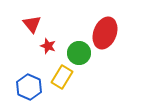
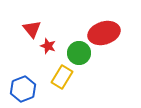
red triangle: moved 5 px down
red ellipse: moved 1 px left; rotated 52 degrees clockwise
blue hexagon: moved 6 px left, 2 px down; rotated 15 degrees clockwise
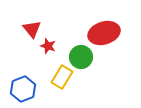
green circle: moved 2 px right, 4 px down
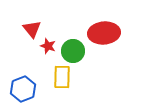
red ellipse: rotated 12 degrees clockwise
green circle: moved 8 px left, 6 px up
yellow rectangle: rotated 30 degrees counterclockwise
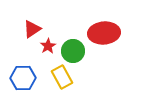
red triangle: rotated 36 degrees clockwise
red star: rotated 21 degrees clockwise
yellow rectangle: rotated 30 degrees counterclockwise
blue hexagon: moved 11 px up; rotated 20 degrees clockwise
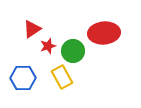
red star: rotated 14 degrees clockwise
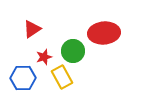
red star: moved 4 px left, 11 px down
